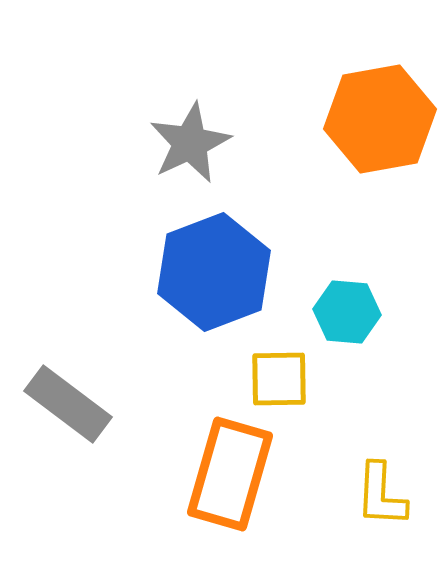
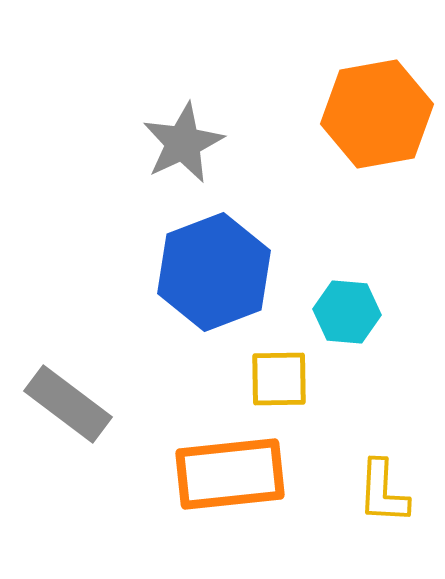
orange hexagon: moved 3 px left, 5 px up
gray star: moved 7 px left
orange rectangle: rotated 68 degrees clockwise
yellow L-shape: moved 2 px right, 3 px up
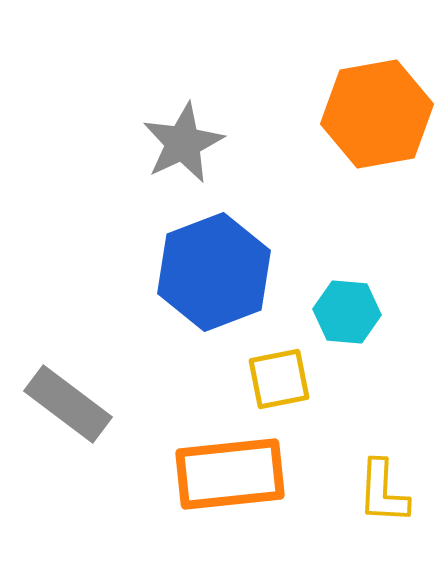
yellow square: rotated 10 degrees counterclockwise
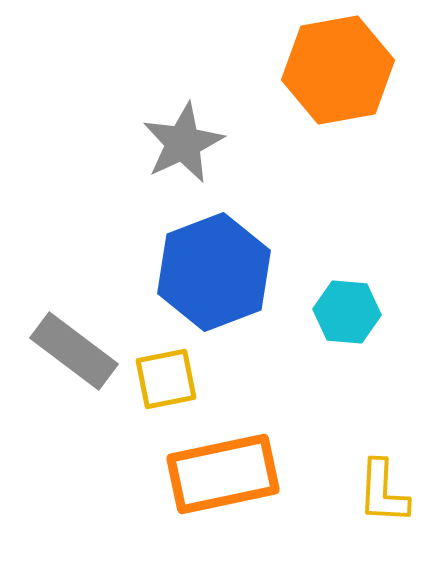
orange hexagon: moved 39 px left, 44 px up
yellow square: moved 113 px left
gray rectangle: moved 6 px right, 53 px up
orange rectangle: moved 7 px left; rotated 6 degrees counterclockwise
